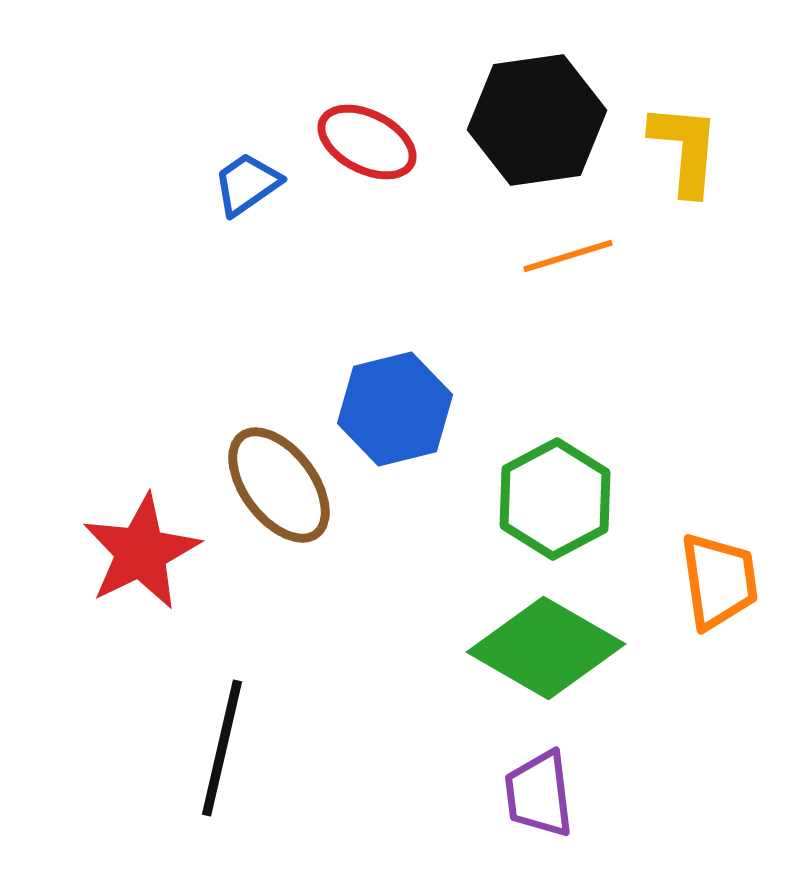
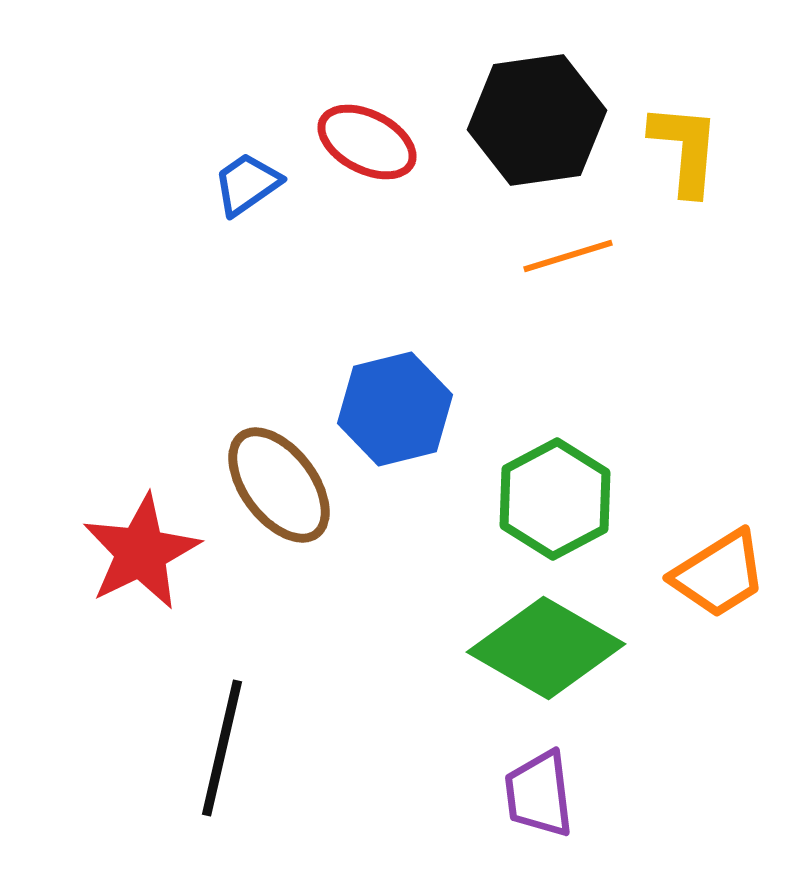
orange trapezoid: moved 7 px up; rotated 66 degrees clockwise
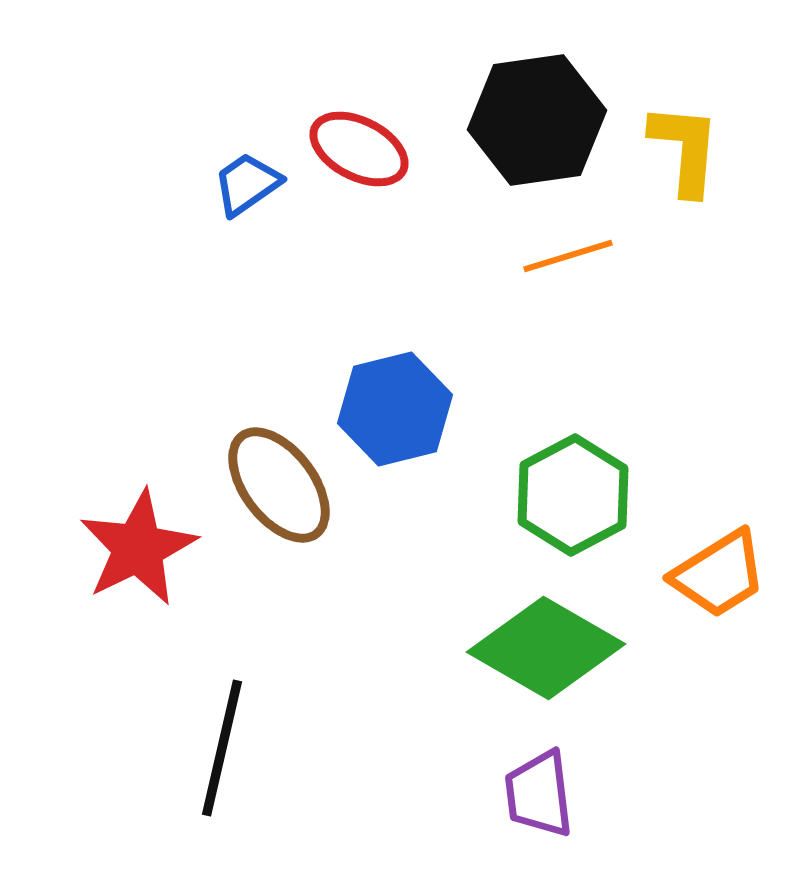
red ellipse: moved 8 px left, 7 px down
green hexagon: moved 18 px right, 4 px up
red star: moved 3 px left, 4 px up
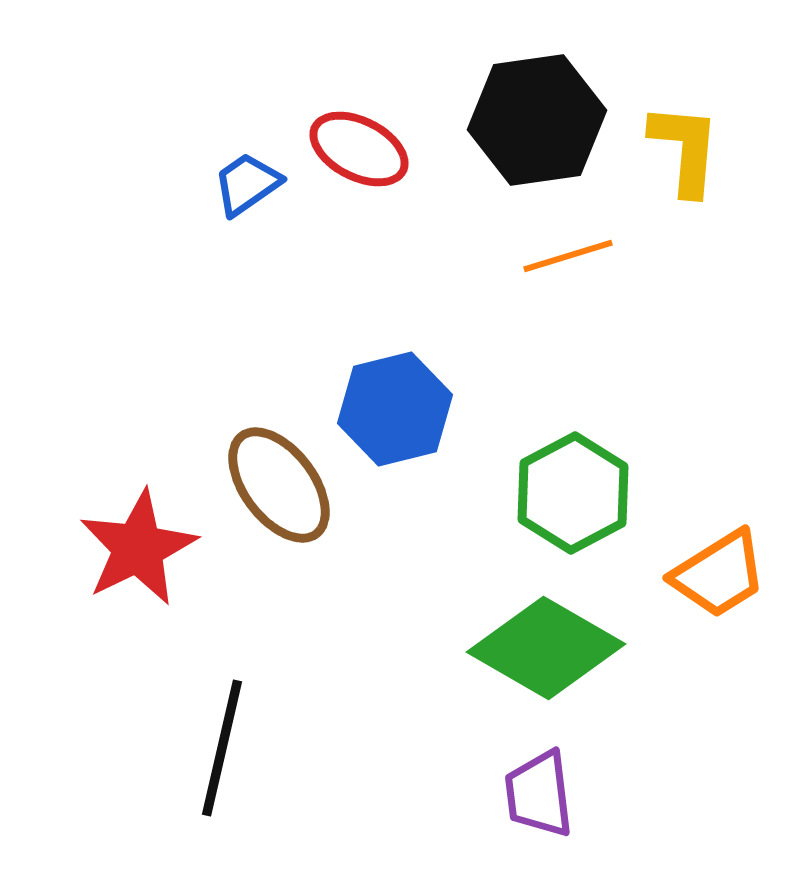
green hexagon: moved 2 px up
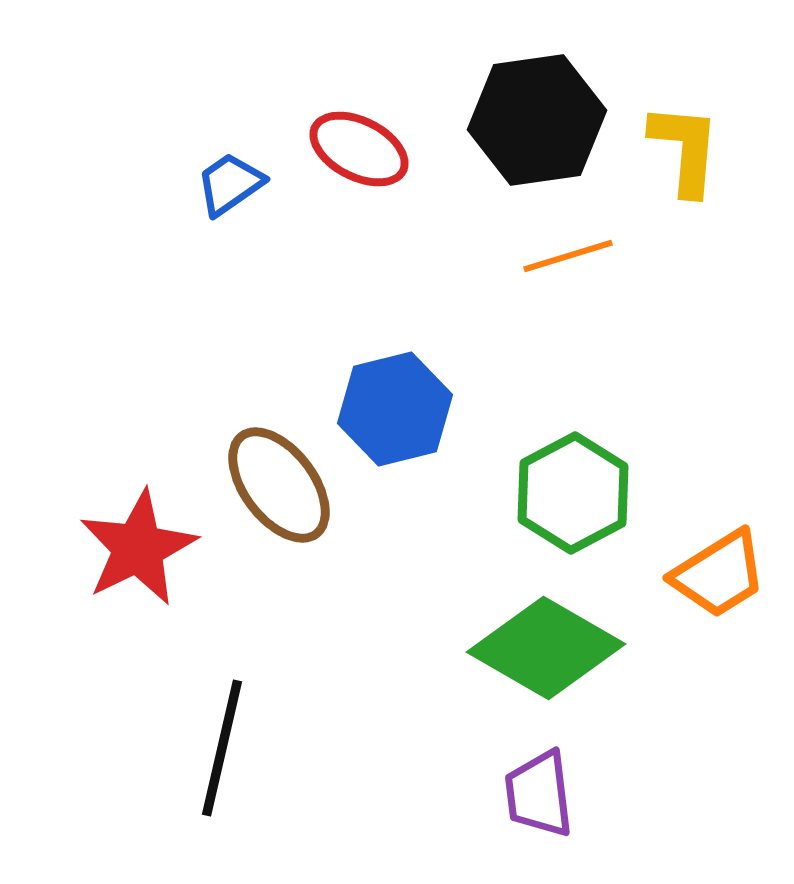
blue trapezoid: moved 17 px left
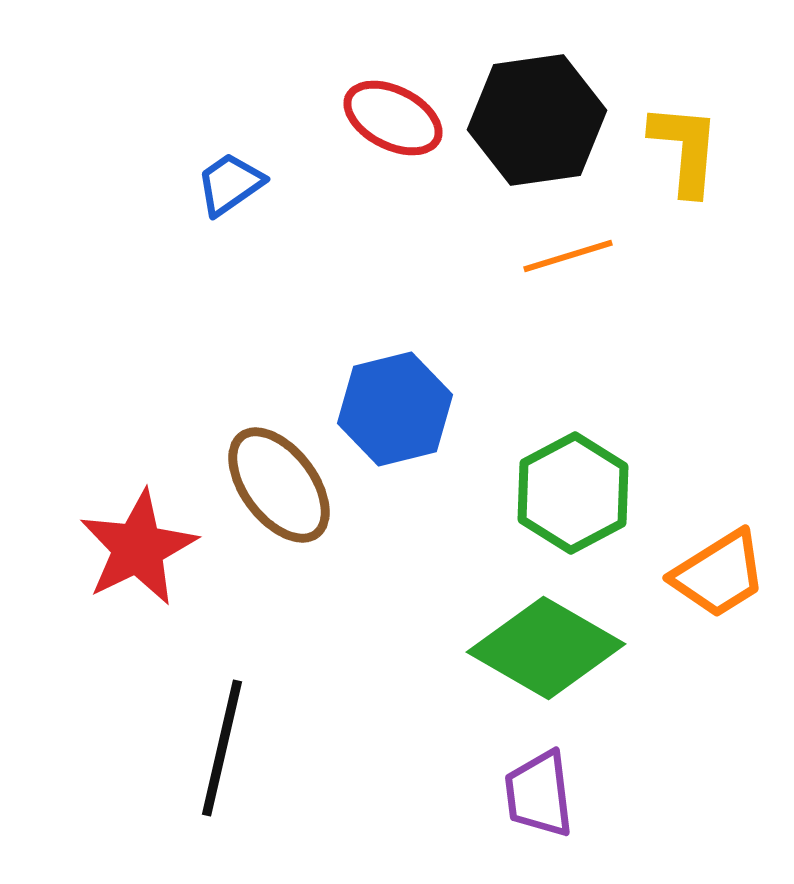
red ellipse: moved 34 px right, 31 px up
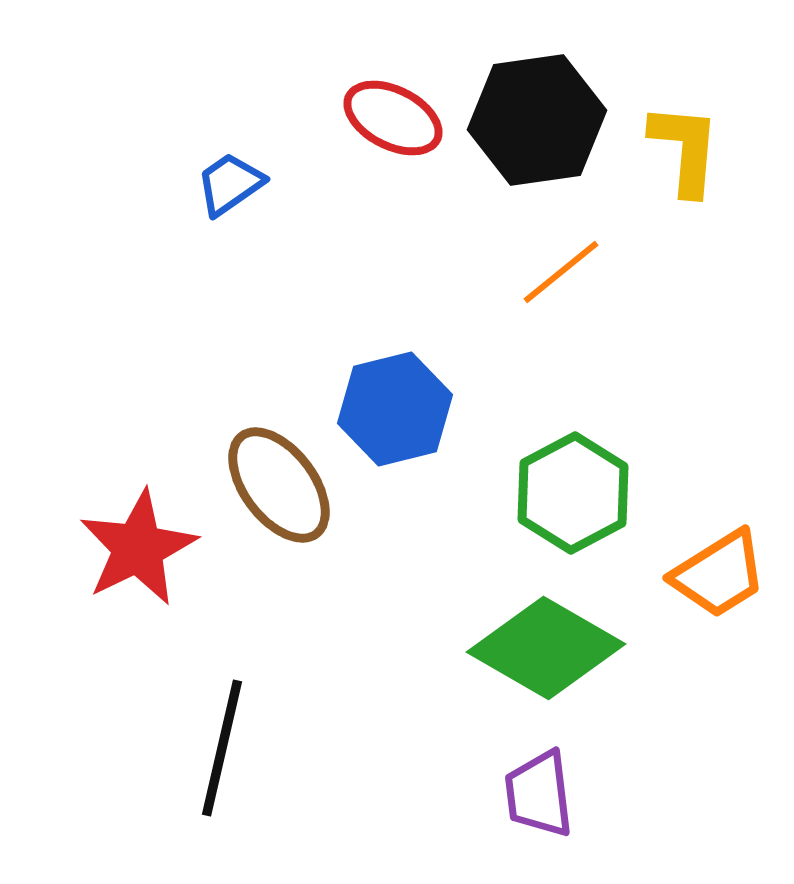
orange line: moved 7 px left, 16 px down; rotated 22 degrees counterclockwise
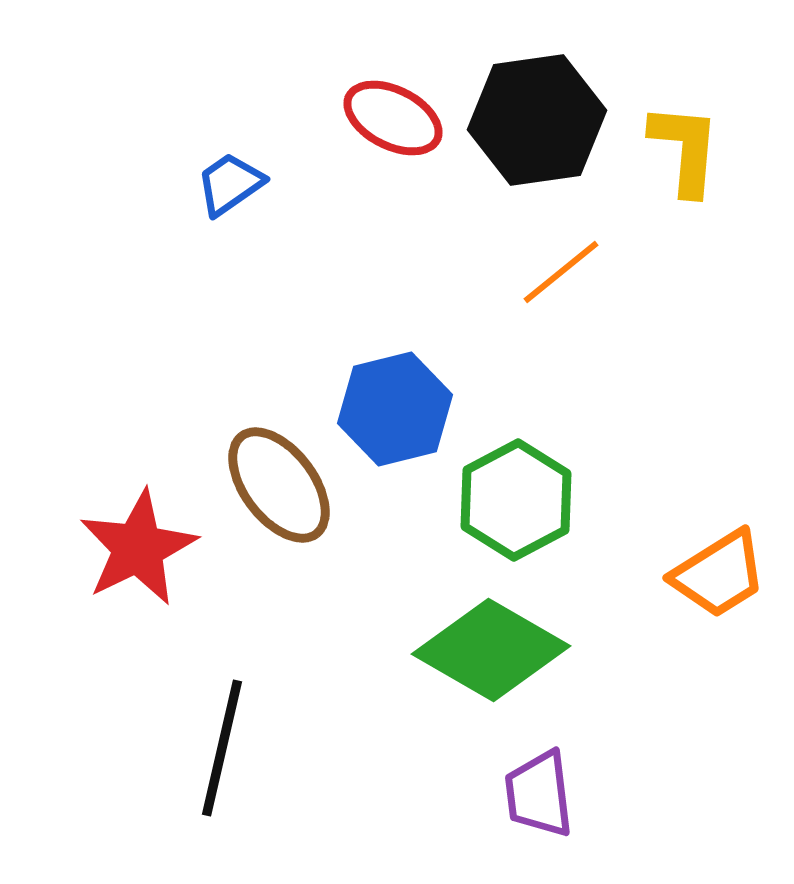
green hexagon: moved 57 px left, 7 px down
green diamond: moved 55 px left, 2 px down
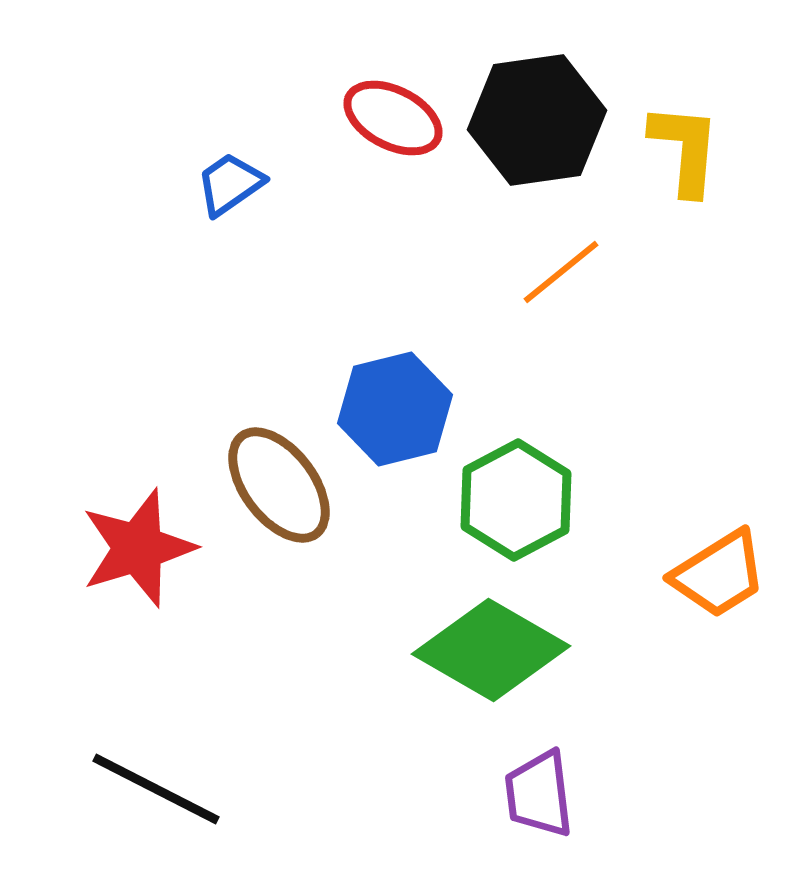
red star: rotated 9 degrees clockwise
black line: moved 66 px left, 41 px down; rotated 76 degrees counterclockwise
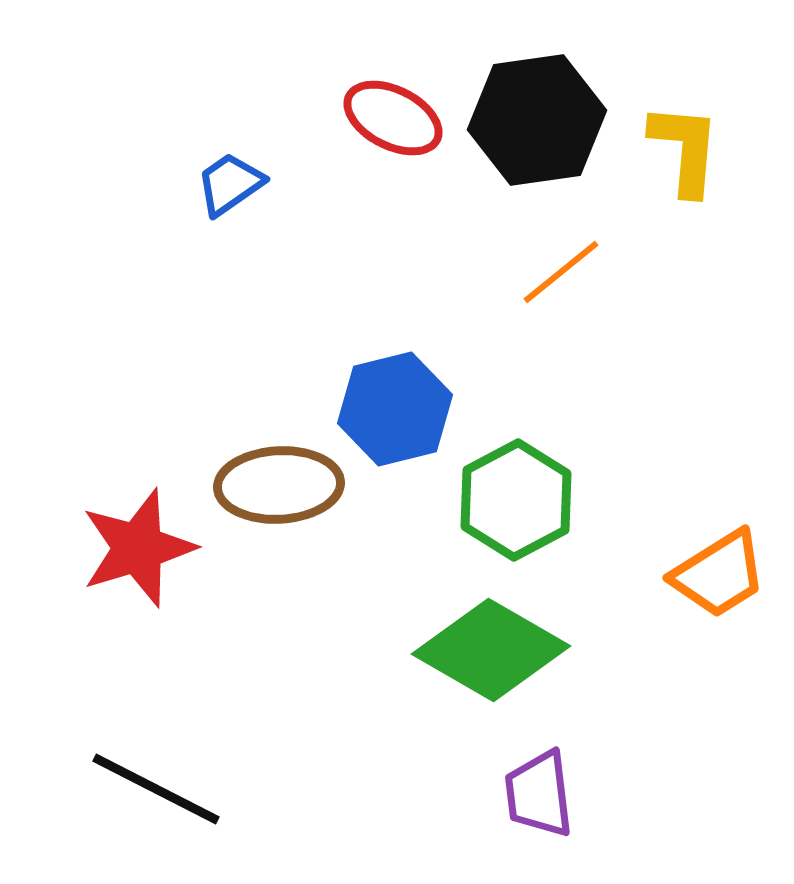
brown ellipse: rotated 56 degrees counterclockwise
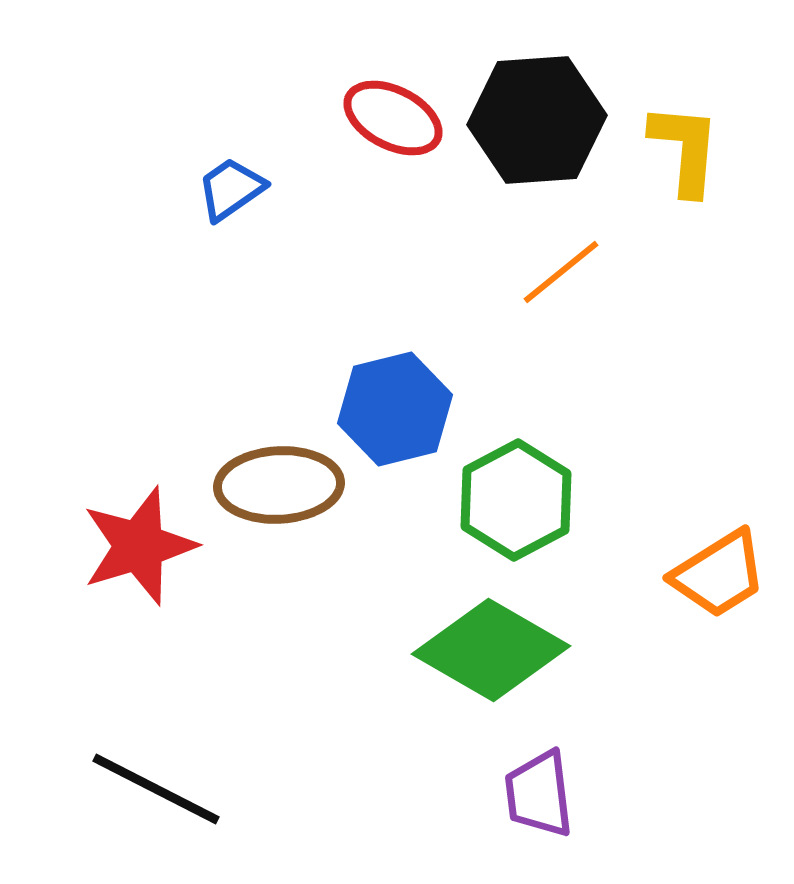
black hexagon: rotated 4 degrees clockwise
blue trapezoid: moved 1 px right, 5 px down
red star: moved 1 px right, 2 px up
